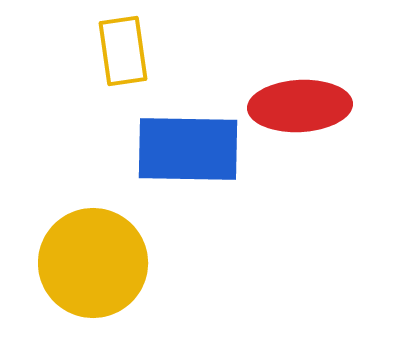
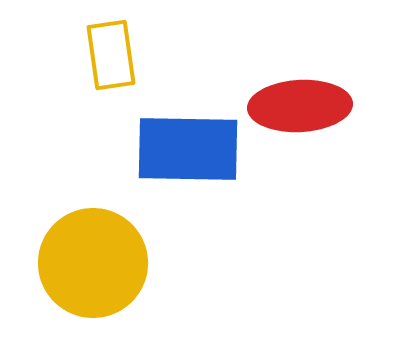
yellow rectangle: moved 12 px left, 4 px down
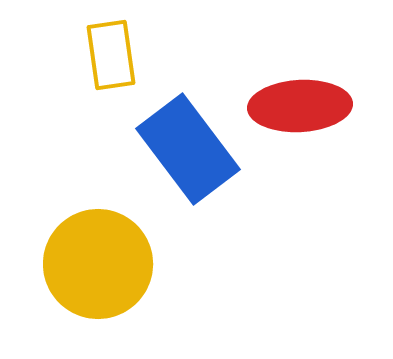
blue rectangle: rotated 52 degrees clockwise
yellow circle: moved 5 px right, 1 px down
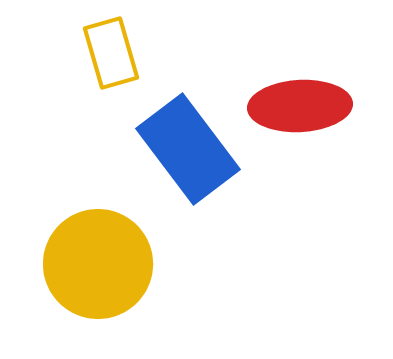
yellow rectangle: moved 2 px up; rotated 8 degrees counterclockwise
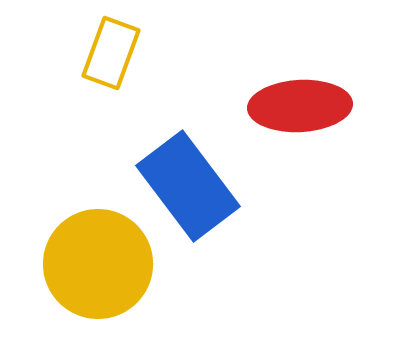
yellow rectangle: rotated 36 degrees clockwise
blue rectangle: moved 37 px down
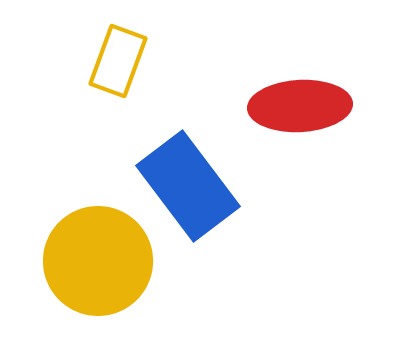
yellow rectangle: moved 7 px right, 8 px down
yellow circle: moved 3 px up
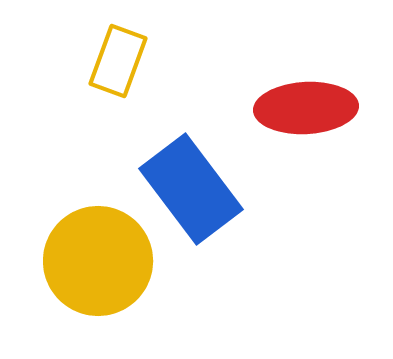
red ellipse: moved 6 px right, 2 px down
blue rectangle: moved 3 px right, 3 px down
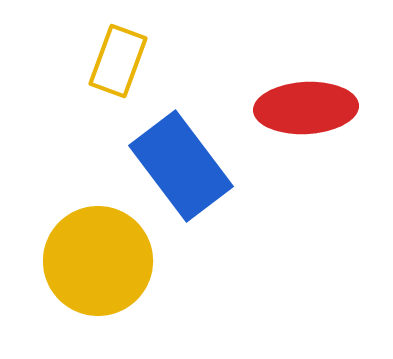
blue rectangle: moved 10 px left, 23 px up
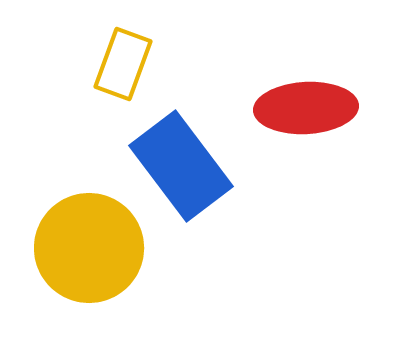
yellow rectangle: moved 5 px right, 3 px down
yellow circle: moved 9 px left, 13 px up
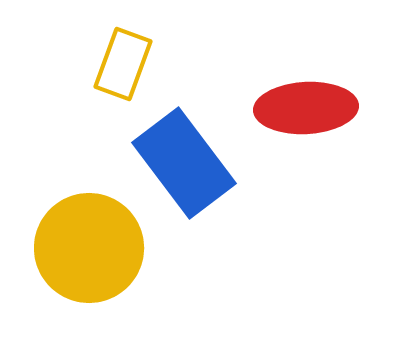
blue rectangle: moved 3 px right, 3 px up
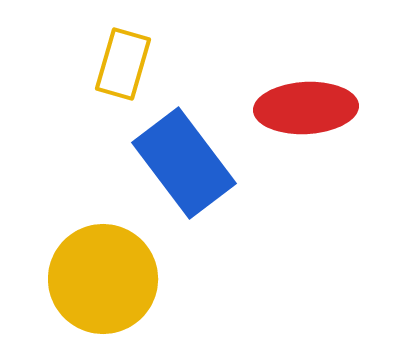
yellow rectangle: rotated 4 degrees counterclockwise
yellow circle: moved 14 px right, 31 px down
